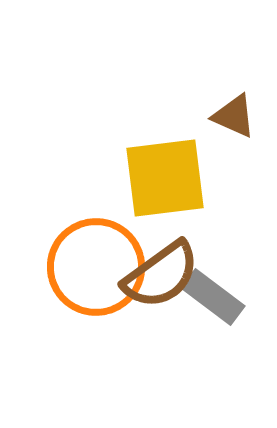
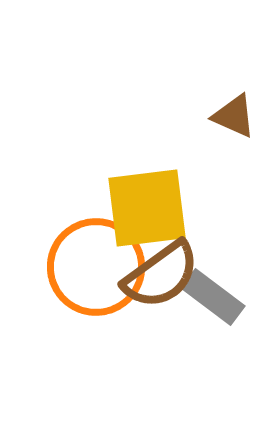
yellow square: moved 18 px left, 30 px down
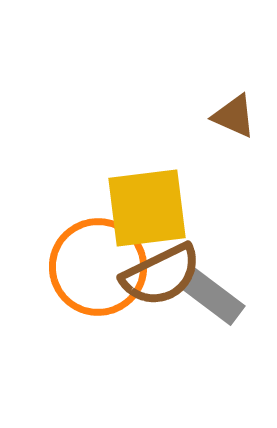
orange circle: moved 2 px right
brown semicircle: rotated 10 degrees clockwise
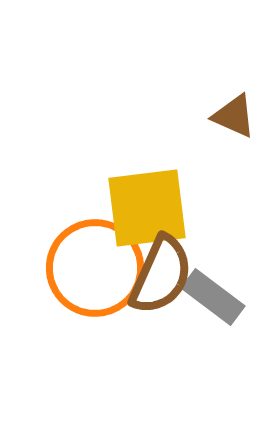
orange circle: moved 3 px left, 1 px down
brown semicircle: rotated 40 degrees counterclockwise
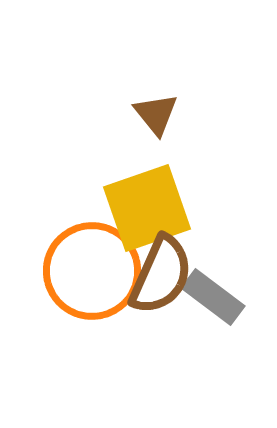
brown triangle: moved 78 px left, 2 px up; rotated 27 degrees clockwise
yellow square: rotated 12 degrees counterclockwise
orange circle: moved 3 px left, 3 px down
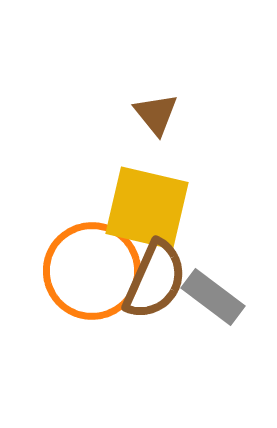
yellow square: rotated 32 degrees clockwise
brown semicircle: moved 6 px left, 5 px down
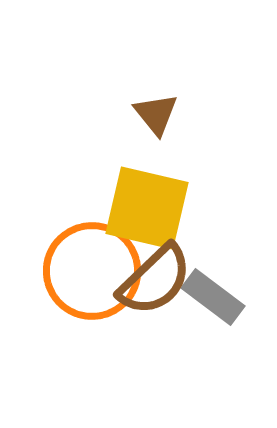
brown semicircle: rotated 22 degrees clockwise
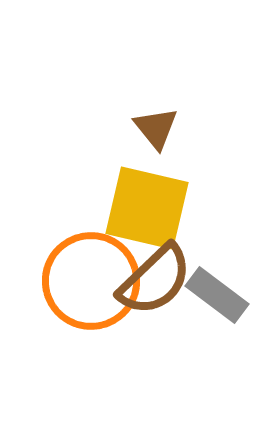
brown triangle: moved 14 px down
orange circle: moved 1 px left, 10 px down
gray rectangle: moved 4 px right, 2 px up
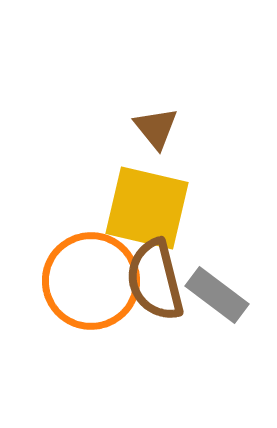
brown semicircle: rotated 120 degrees clockwise
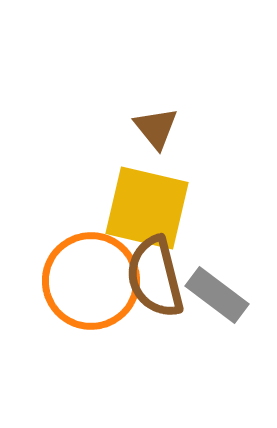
brown semicircle: moved 3 px up
